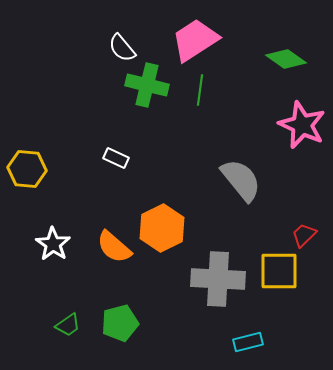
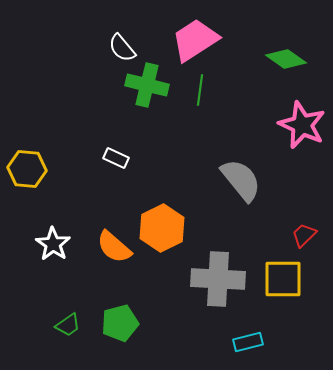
yellow square: moved 4 px right, 8 px down
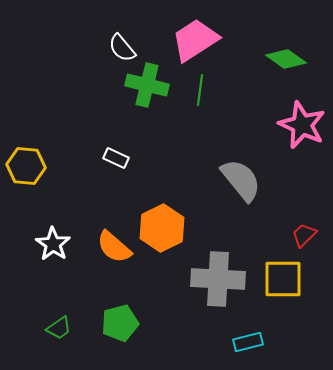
yellow hexagon: moved 1 px left, 3 px up
green trapezoid: moved 9 px left, 3 px down
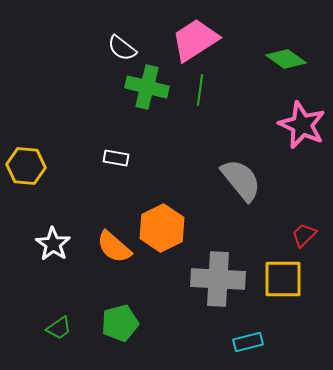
white semicircle: rotated 12 degrees counterclockwise
green cross: moved 2 px down
white rectangle: rotated 15 degrees counterclockwise
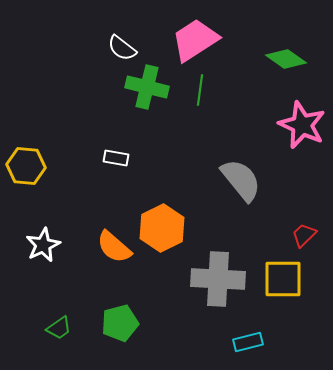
white star: moved 10 px left, 1 px down; rotated 12 degrees clockwise
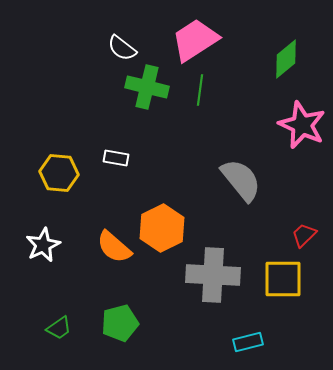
green diamond: rotated 75 degrees counterclockwise
yellow hexagon: moved 33 px right, 7 px down
gray cross: moved 5 px left, 4 px up
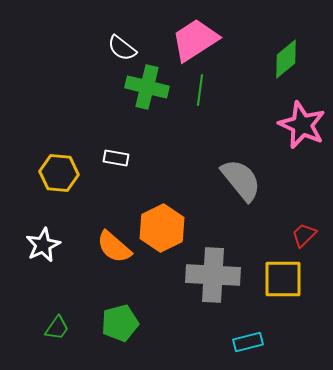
green trapezoid: moved 2 px left; rotated 20 degrees counterclockwise
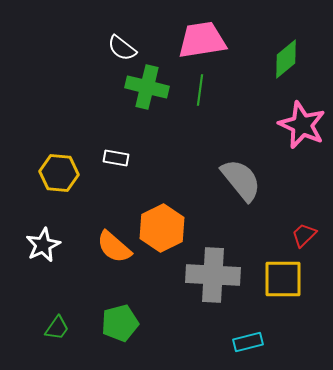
pink trapezoid: moved 7 px right; rotated 24 degrees clockwise
